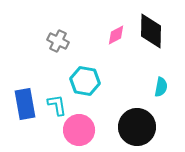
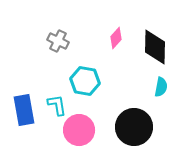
black diamond: moved 4 px right, 16 px down
pink diamond: moved 3 px down; rotated 20 degrees counterclockwise
blue rectangle: moved 1 px left, 6 px down
black circle: moved 3 px left
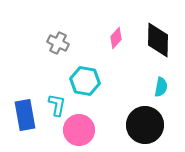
gray cross: moved 2 px down
black diamond: moved 3 px right, 7 px up
cyan L-shape: rotated 20 degrees clockwise
blue rectangle: moved 1 px right, 5 px down
black circle: moved 11 px right, 2 px up
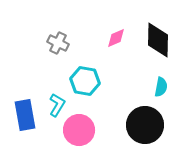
pink diamond: rotated 25 degrees clockwise
cyan L-shape: rotated 20 degrees clockwise
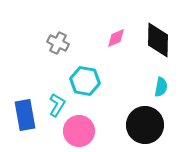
pink circle: moved 1 px down
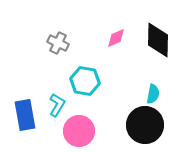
cyan semicircle: moved 8 px left, 7 px down
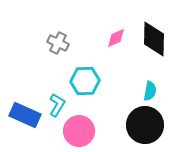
black diamond: moved 4 px left, 1 px up
cyan hexagon: rotated 12 degrees counterclockwise
cyan semicircle: moved 3 px left, 3 px up
blue rectangle: rotated 56 degrees counterclockwise
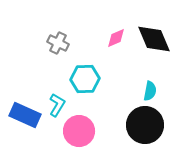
black diamond: rotated 24 degrees counterclockwise
cyan hexagon: moved 2 px up
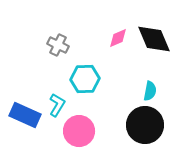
pink diamond: moved 2 px right
gray cross: moved 2 px down
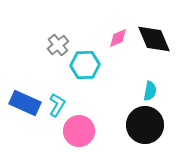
gray cross: rotated 25 degrees clockwise
cyan hexagon: moved 14 px up
blue rectangle: moved 12 px up
